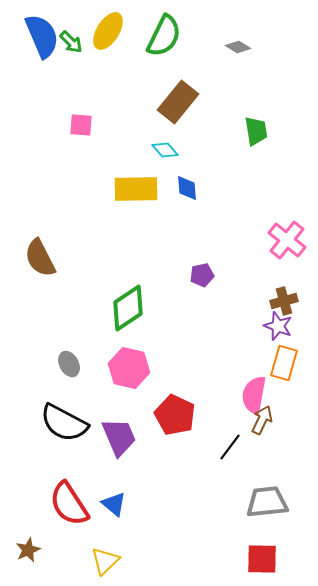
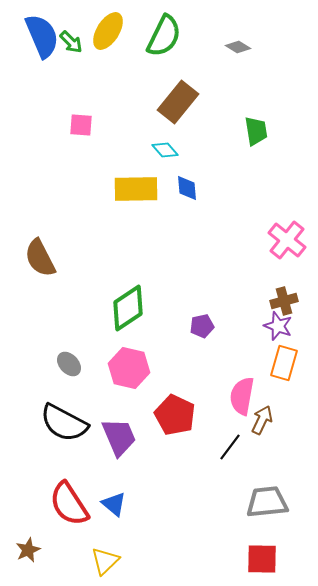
purple pentagon: moved 51 px down
gray ellipse: rotated 15 degrees counterclockwise
pink semicircle: moved 12 px left, 1 px down
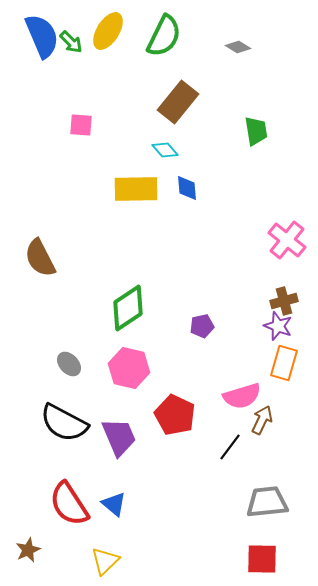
pink semicircle: rotated 117 degrees counterclockwise
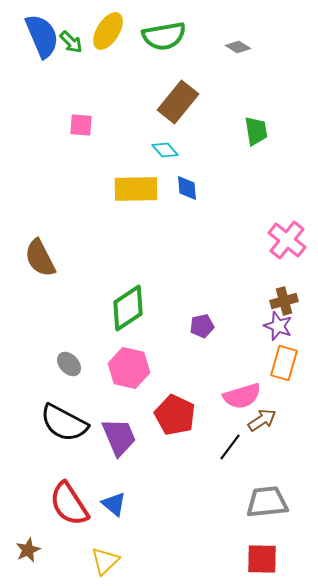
green semicircle: rotated 54 degrees clockwise
brown arrow: rotated 32 degrees clockwise
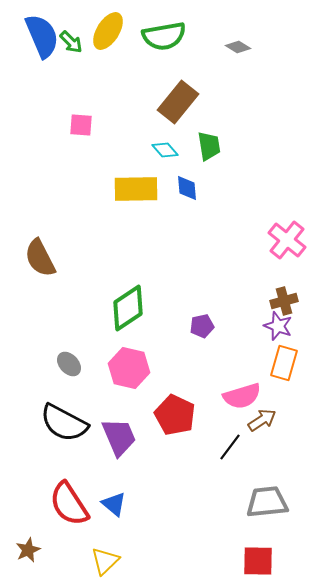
green trapezoid: moved 47 px left, 15 px down
red square: moved 4 px left, 2 px down
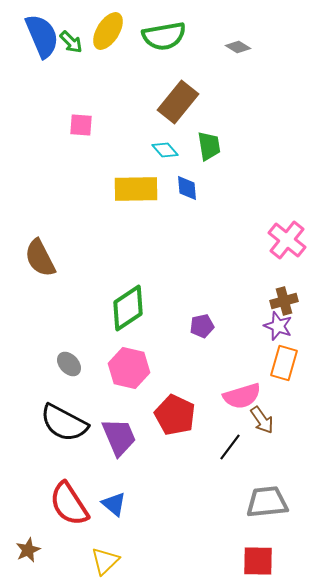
brown arrow: rotated 88 degrees clockwise
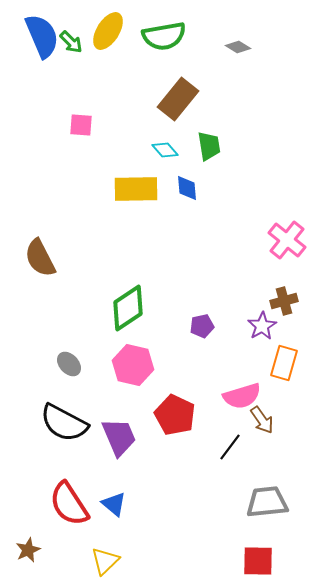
brown rectangle: moved 3 px up
purple star: moved 16 px left; rotated 20 degrees clockwise
pink hexagon: moved 4 px right, 3 px up
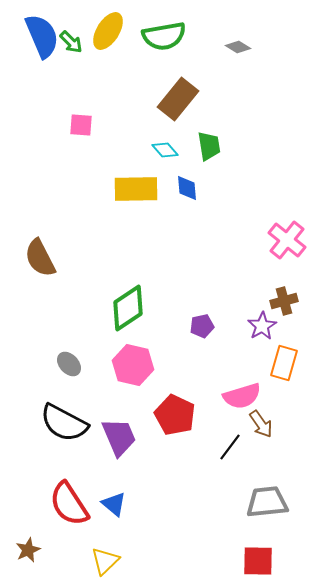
brown arrow: moved 1 px left, 4 px down
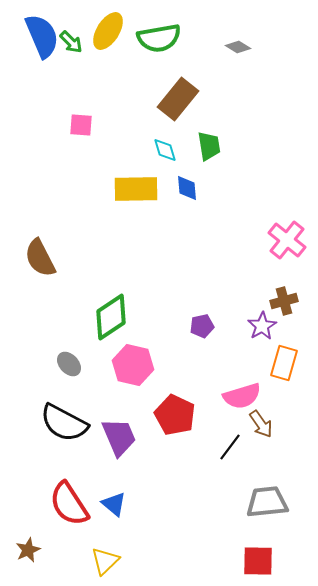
green semicircle: moved 5 px left, 2 px down
cyan diamond: rotated 24 degrees clockwise
green diamond: moved 17 px left, 9 px down
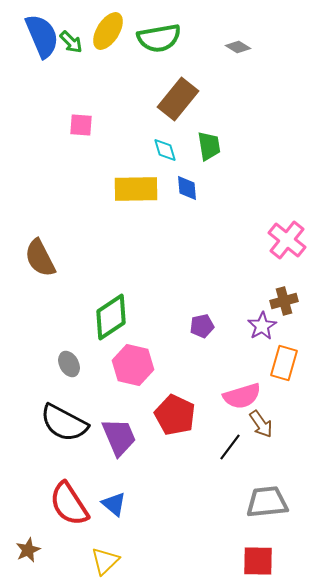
gray ellipse: rotated 15 degrees clockwise
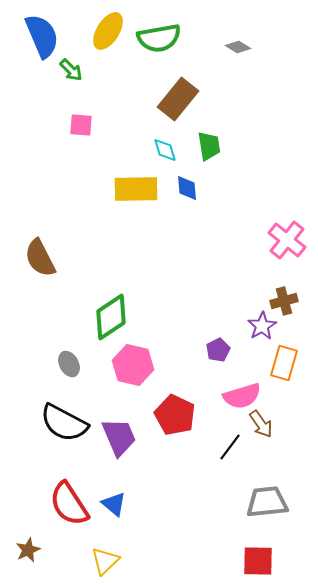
green arrow: moved 28 px down
purple pentagon: moved 16 px right, 24 px down; rotated 15 degrees counterclockwise
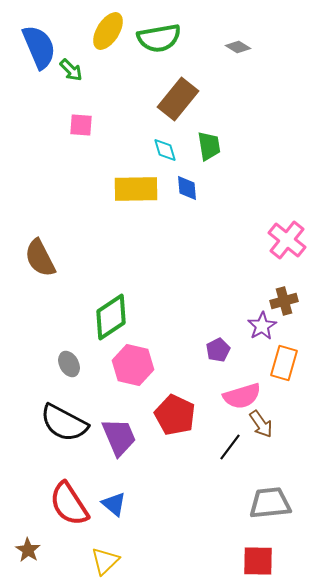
blue semicircle: moved 3 px left, 11 px down
gray trapezoid: moved 3 px right, 1 px down
brown star: rotated 15 degrees counterclockwise
